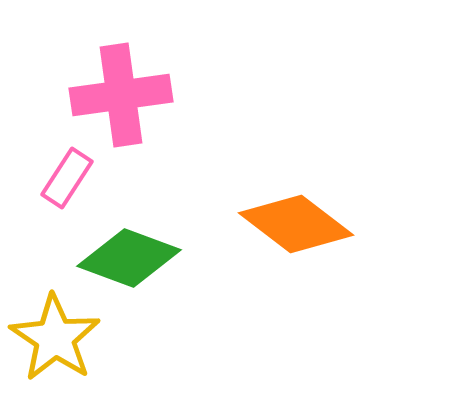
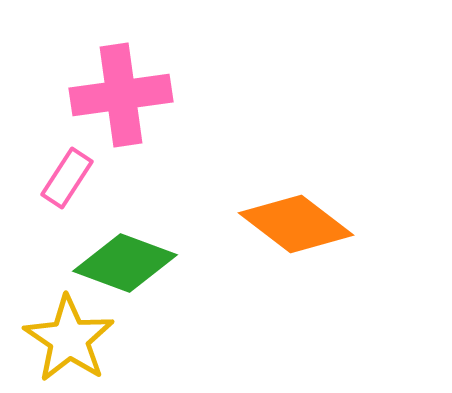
green diamond: moved 4 px left, 5 px down
yellow star: moved 14 px right, 1 px down
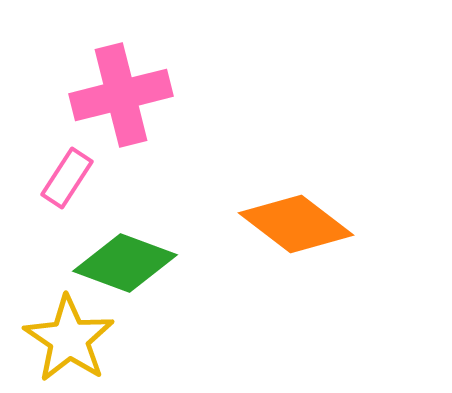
pink cross: rotated 6 degrees counterclockwise
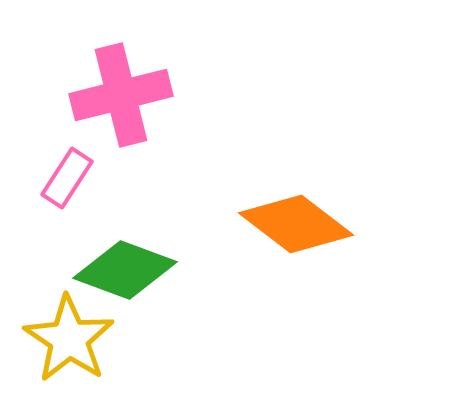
green diamond: moved 7 px down
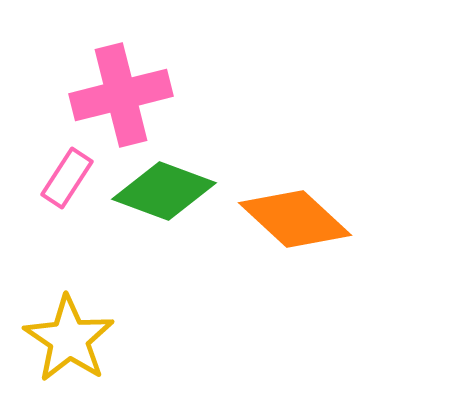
orange diamond: moved 1 px left, 5 px up; rotated 5 degrees clockwise
green diamond: moved 39 px right, 79 px up
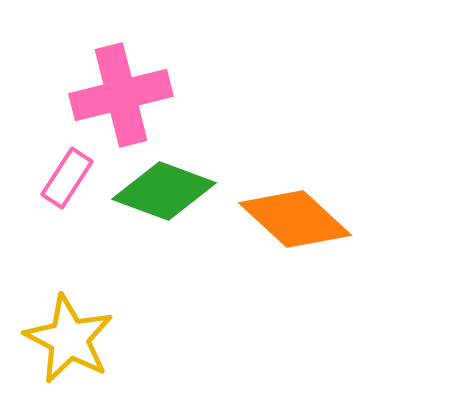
yellow star: rotated 6 degrees counterclockwise
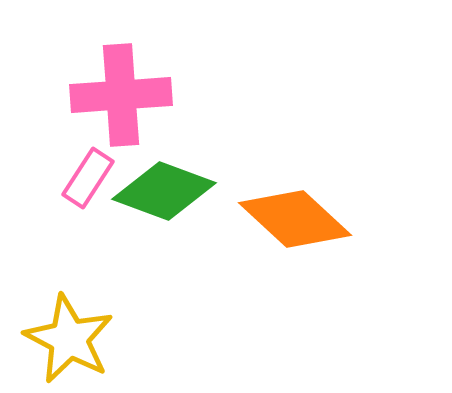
pink cross: rotated 10 degrees clockwise
pink rectangle: moved 21 px right
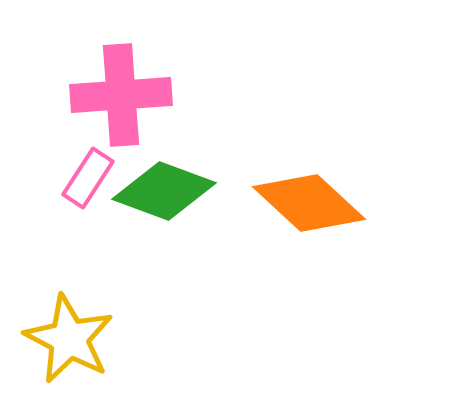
orange diamond: moved 14 px right, 16 px up
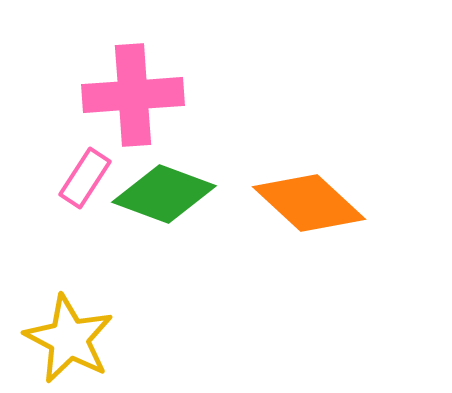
pink cross: moved 12 px right
pink rectangle: moved 3 px left
green diamond: moved 3 px down
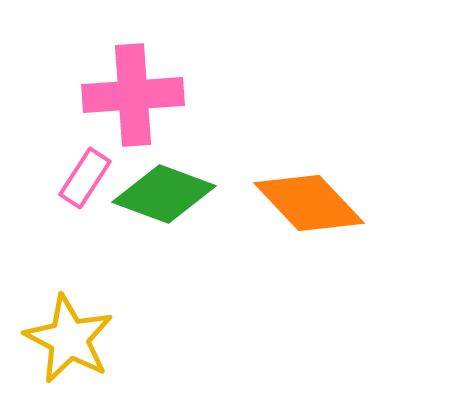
orange diamond: rotated 4 degrees clockwise
